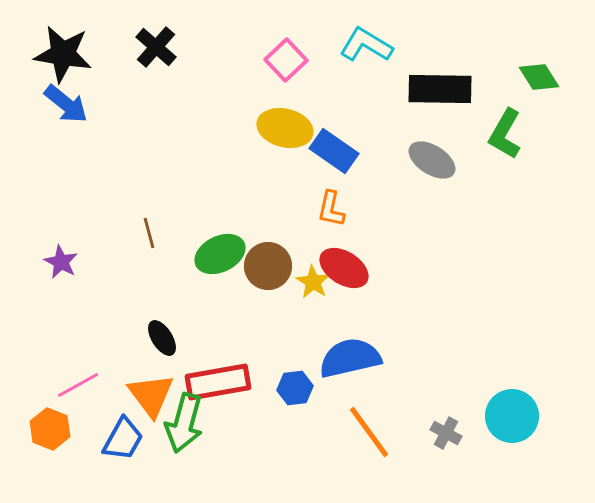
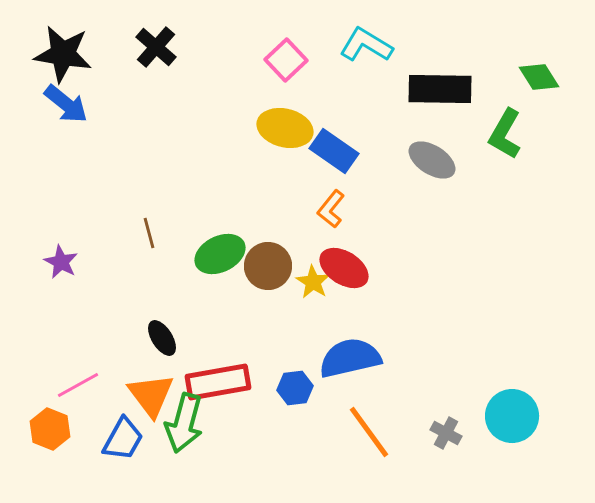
orange L-shape: rotated 27 degrees clockwise
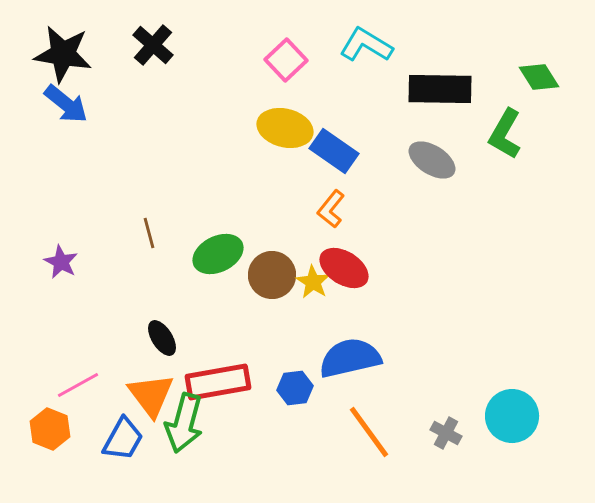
black cross: moved 3 px left, 2 px up
green ellipse: moved 2 px left
brown circle: moved 4 px right, 9 px down
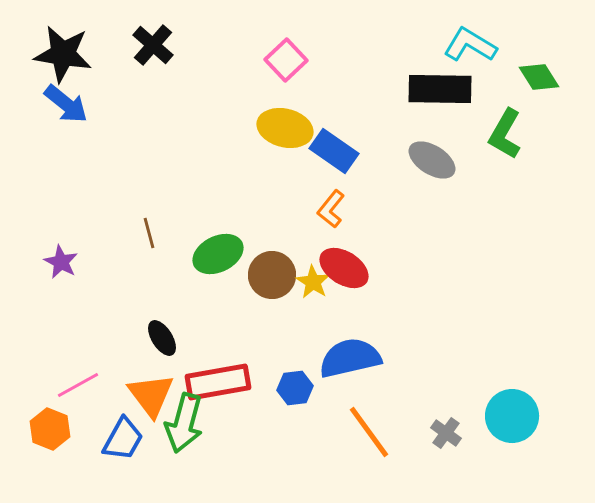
cyan L-shape: moved 104 px right
gray cross: rotated 8 degrees clockwise
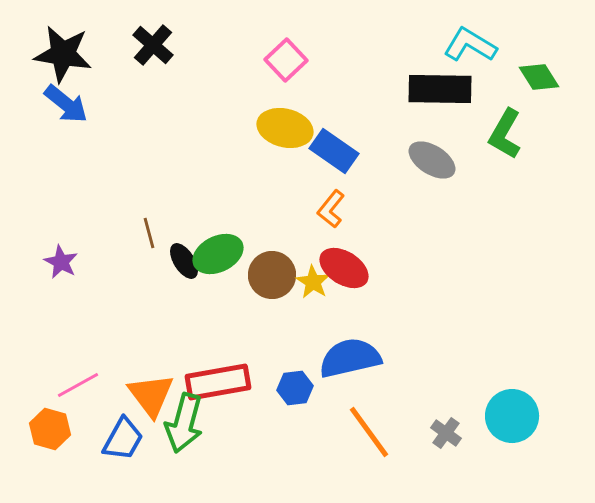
black ellipse: moved 22 px right, 77 px up
orange hexagon: rotated 6 degrees counterclockwise
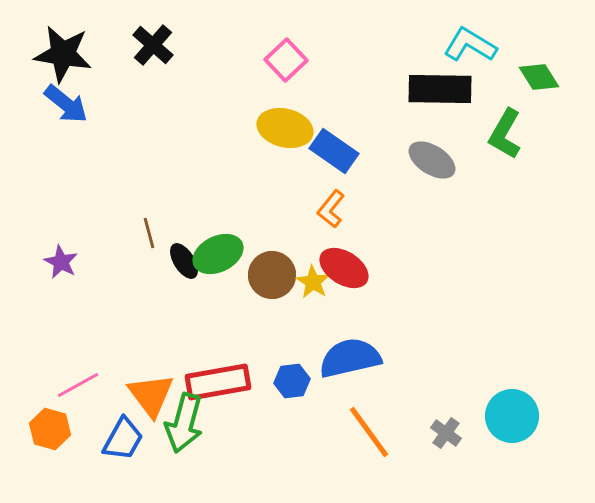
blue hexagon: moved 3 px left, 7 px up
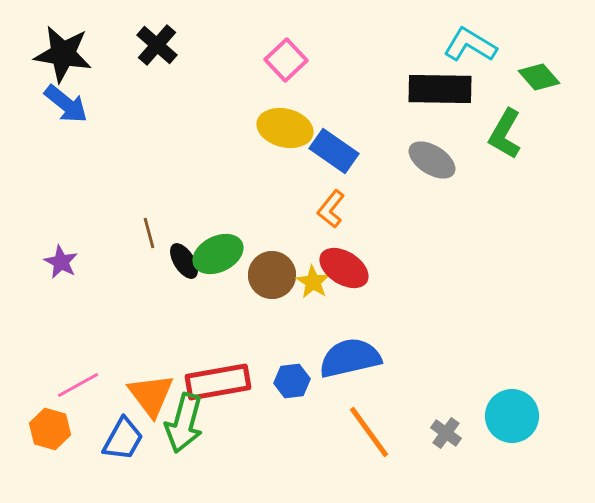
black cross: moved 4 px right
green diamond: rotated 9 degrees counterclockwise
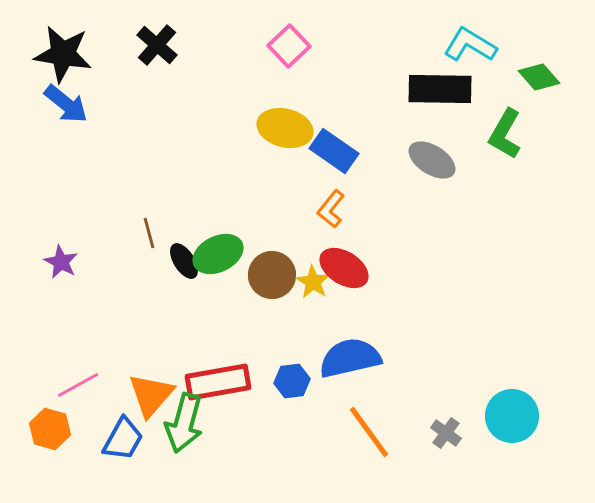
pink square: moved 3 px right, 14 px up
orange triangle: rotated 18 degrees clockwise
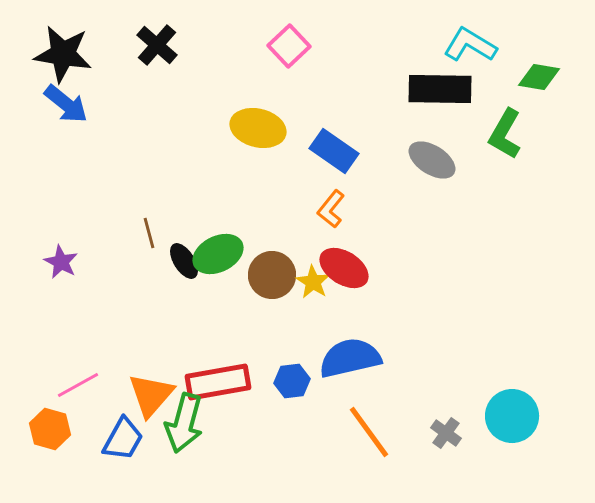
green diamond: rotated 39 degrees counterclockwise
yellow ellipse: moved 27 px left
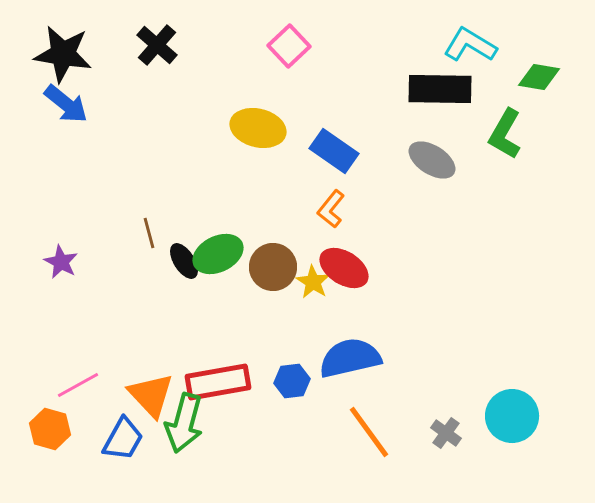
brown circle: moved 1 px right, 8 px up
orange triangle: rotated 24 degrees counterclockwise
